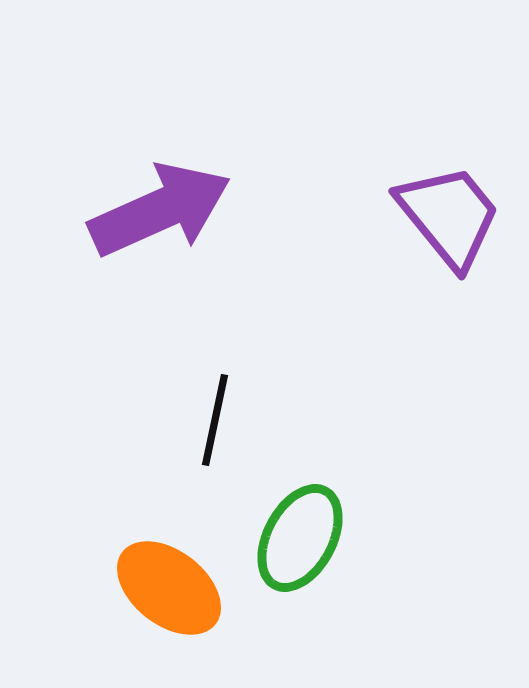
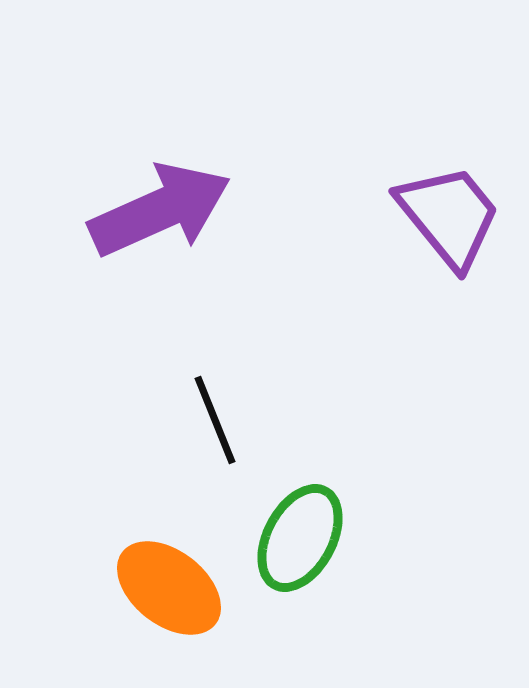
black line: rotated 34 degrees counterclockwise
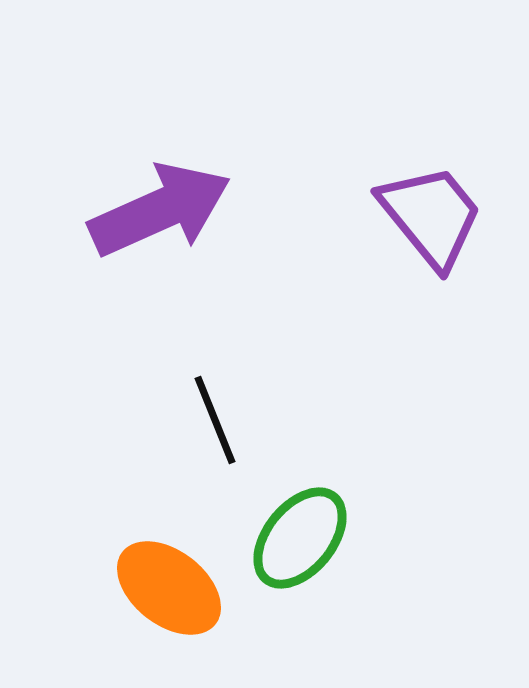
purple trapezoid: moved 18 px left
green ellipse: rotated 11 degrees clockwise
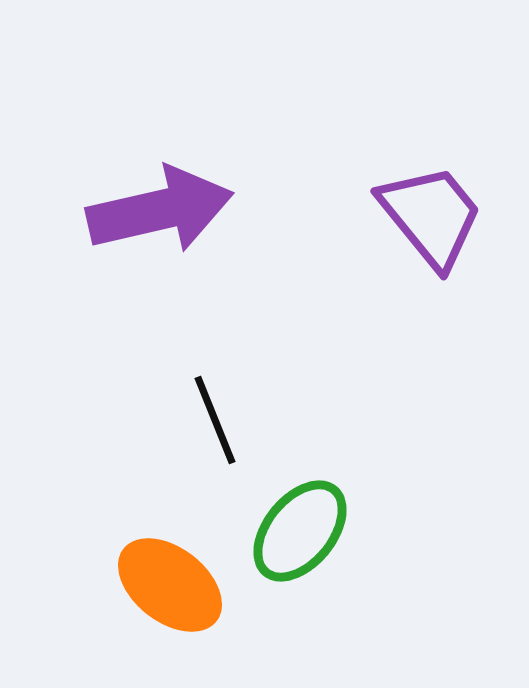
purple arrow: rotated 11 degrees clockwise
green ellipse: moved 7 px up
orange ellipse: moved 1 px right, 3 px up
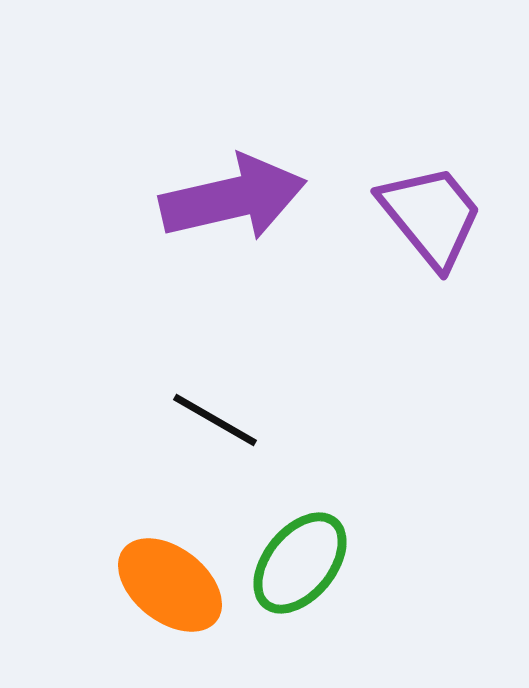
purple arrow: moved 73 px right, 12 px up
black line: rotated 38 degrees counterclockwise
green ellipse: moved 32 px down
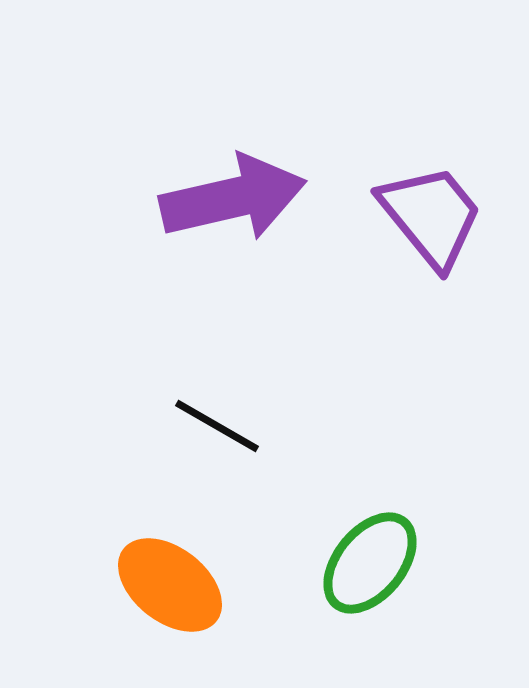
black line: moved 2 px right, 6 px down
green ellipse: moved 70 px right
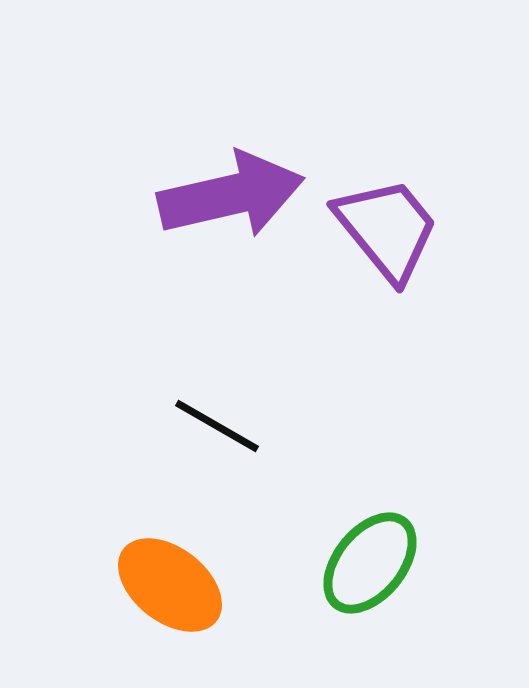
purple arrow: moved 2 px left, 3 px up
purple trapezoid: moved 44 px left, 13 px down
